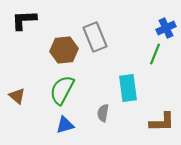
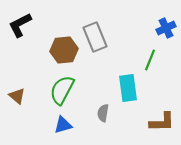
black L-shape: moved 4 px left, 5 px down; rotated 24 degrees counterclockwise
green line: moved 5 px left, 6 px down
blue triangle: moved 2 px left
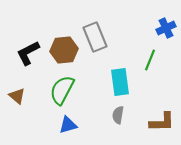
black L-shape: moved 8 px right, 28 px down
cyan rectangle: moved 8 px left, 6 px up
gray semicircle: moved 15 px right, 2 px down
blue triangle: moved 5 px right
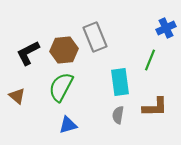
green semicircle: moved 1 px left, 3 px up
brown L-shape: moved 7 px left, 15 px up
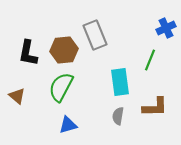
gray rectangle: moved 2 px up
black L-shape: rotated 52 degrees counterclockwise
gray semicircle: moved 1 px down
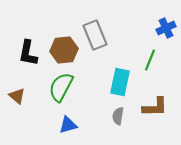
cyan rectangle: rotated 20 degrees clockwise
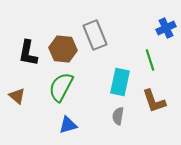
brown hexagon: moved 1 px left, 1 px up; rotated 12 degrees clockwise
green line: rotated 40 degrees counterclockwise
brown L-shape: moved 1 px left, 6 px up; rotated 72 degrees clockwise
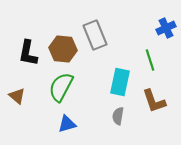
blue triangle: moved 1 px left, 1 px up
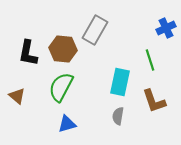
gray rectangle: moved 5 px up; rotated 52 degrees clockwise
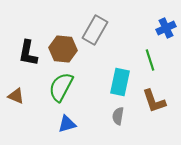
brown triangle: moved 1 px left; rotated 18 degrees counterclockwise
